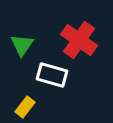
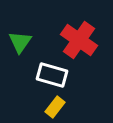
green triangle: moved 2 px left, 3 px up
yellow rectangle: moved 30 px right
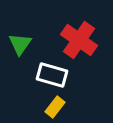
green triangle: moved 2 px down
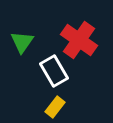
green triangle: moved 2 px right, 2 px up
white rectangle: moved 2 px right, 4 px up; rotated 44 degrees clockwise
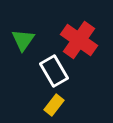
green triangle: moved 1 px right, 2 px up
yellow rectangle: moved 1 px left, 2 px up
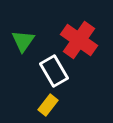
green triangle: moved 1 px down
yellow rectangle: moved 6 px left
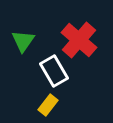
red cross: rotated 6 degrees clockwise
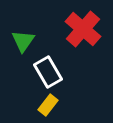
red cross: moved 4 px right, 11 px up
white rectangle: moved 6 px left, 1 px down
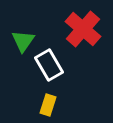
white rectangle: moved 1 px right, 7 px up
yellow rectangle: rotated 20 degrees counterclockwise
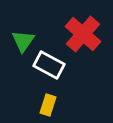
red cross: moved 5 px down
white rectangle: rotated 32 degrees counterclockwise
